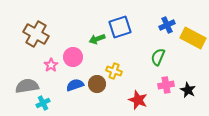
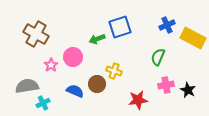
blue semicircle: moved 6 px down; rotated 42 degrees clockwise
red star: rotated 30 degrees counterclockwise
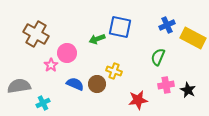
blue square: rotated 30 degrees clockwise
pink circle: moved 6 px left, 4 px up
gray semicircle: moved 8 px left
blue semicircle: moved 7 px up
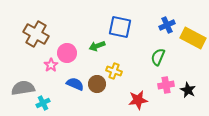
green arrow: moved 7 px down
gray semicircle: moved 4 px right, 2 px down
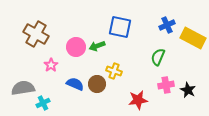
pink circle: moved 9 px right, 6 px up
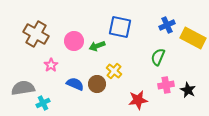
pink circle: moved 2 px left, 6 px up
yellow cross: rotated 21 degrees clockwise
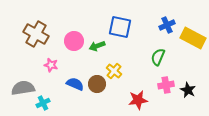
pink star: rotated 24 degrees counterclockwise
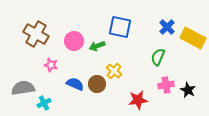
blue cross: moved 2 px down; rotated 21 degrees counterclockwise
cyan cross: moved 1 px right
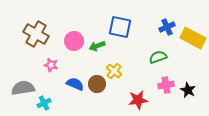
blue cross: rotated 21 degrees clockwise
green semicircle: rotated 48 degrees clockwise
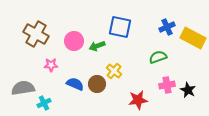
pink star: rotated 16 degrees counterclockwise
pink cross: moved 1 px right
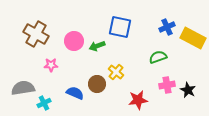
yellow cross: moved 2 px right, 1 px down
blue semicircle: moved 9 px down
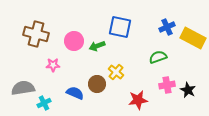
brown cross: rotated 15 degrees counterclockwise
pink star: moved 2 px right
